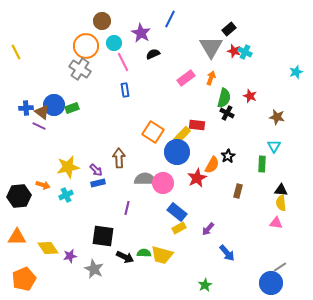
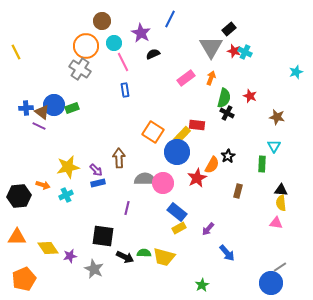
yellow trapezoid at (162, 255): moved 2 px right, 2 px down
green star at (205, 285): moved 3 px left
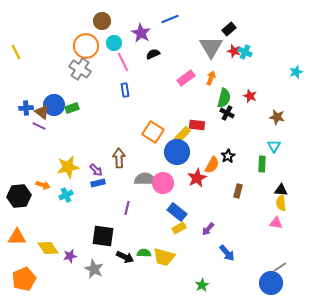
blue line at (170, 19): rotated 42 degrees clockwise
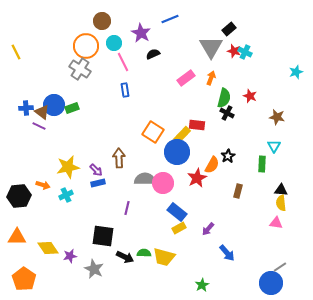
orange pentagon at (24, 279): rotated 15 degrees counterclockwise
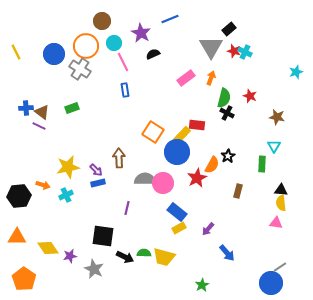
blue circle at (54, 105): moved 51 px up
